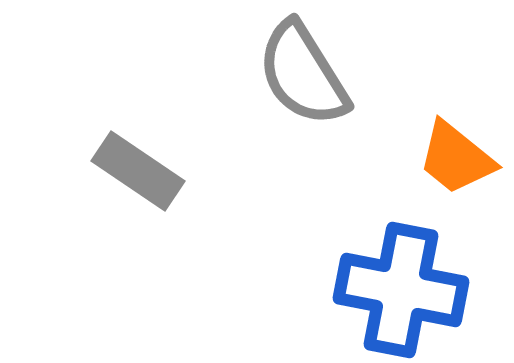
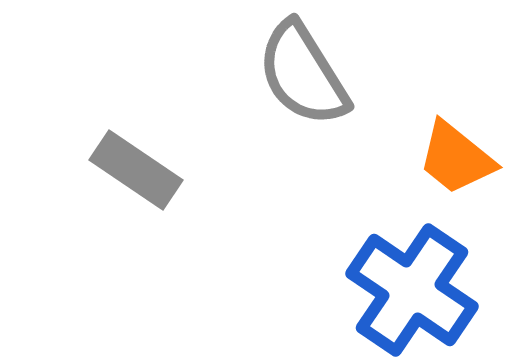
gray rectangle: moved 2 px left, 1 px up
blue cross: moved 11 px right; rotated 23 degrees clockwise
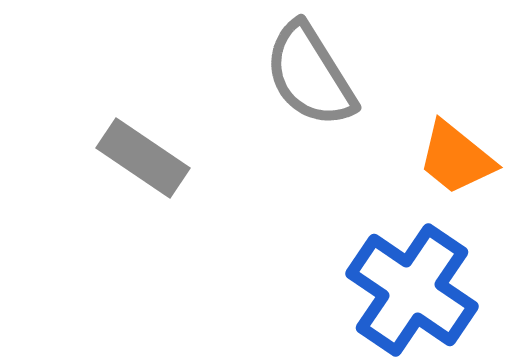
gray semicircle: moved 7 px right, 1 px down
gray rectangle: moved 7 px right, 12 px up
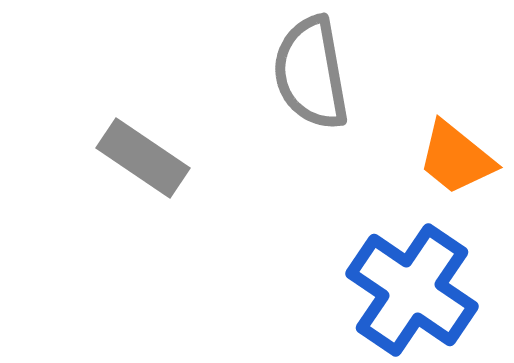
gray semicircle: moved 1 px right, 2 px up; rotated 22 degrees clockwise
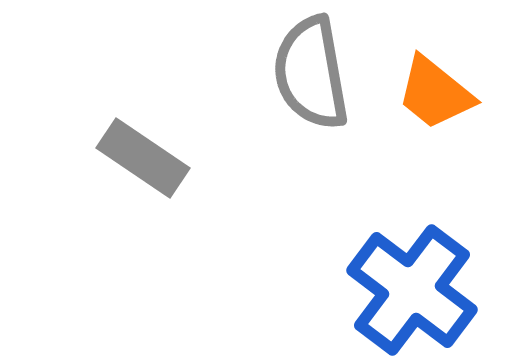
orange trapezoid: moved 21 px left, 65 px up
blue cross: rotated 3 degrees clockwise
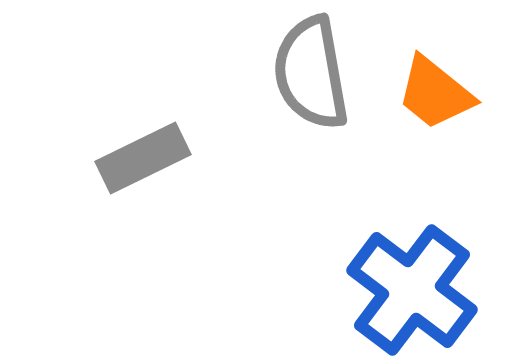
gray rectangle: rotated 60 degrees counterclockwise
